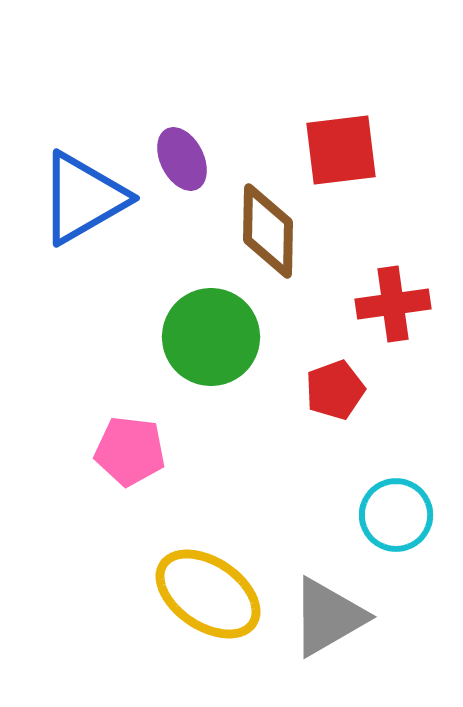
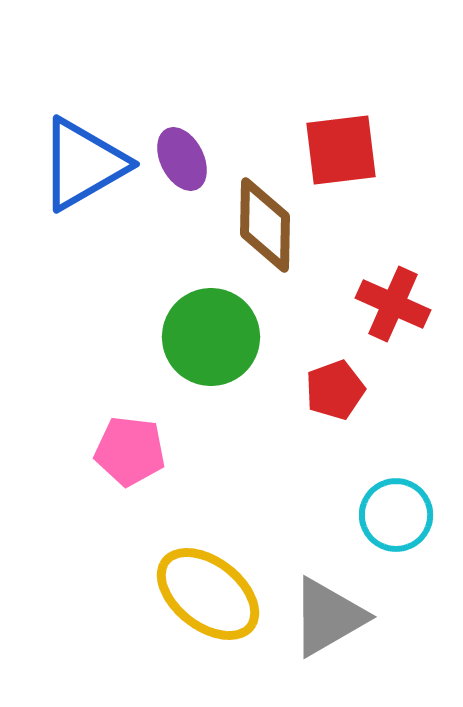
blue triangle: moved 34 px up
brown diamond: moved 3 px left, 6 px up
red cross: rotated 32 degrees clockwise
yellow ellipse: rotated 4 degrees clockwise
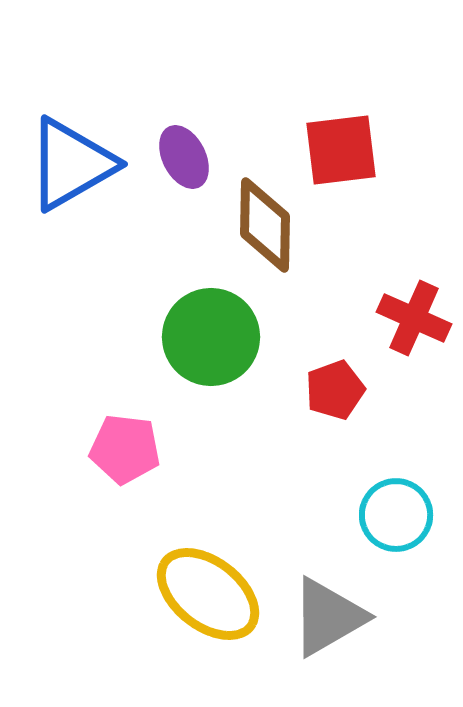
purple ellipse: moved 2 px right, 2 px up
blue triangle: moved 12 px left
red cross: moved 21 px right, 14 px down
pink pentagon: moved 5 px left, 2 px up
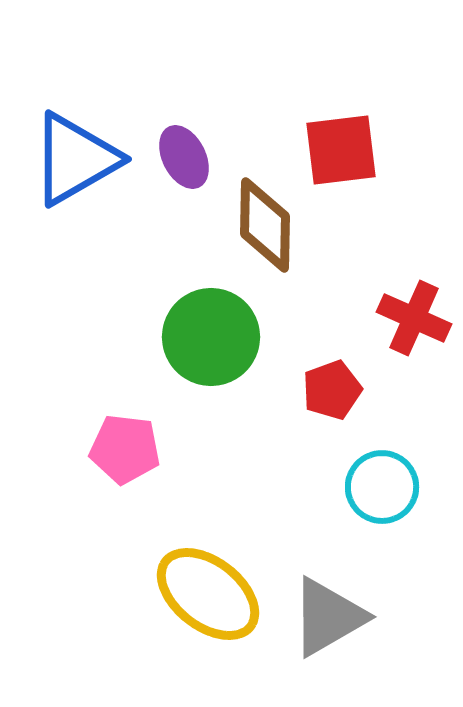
blue triangle: moved 4 px right, 5 px up
red pentagon: moved 3 px left
cyan circle: moved 14 px left, 28 px up
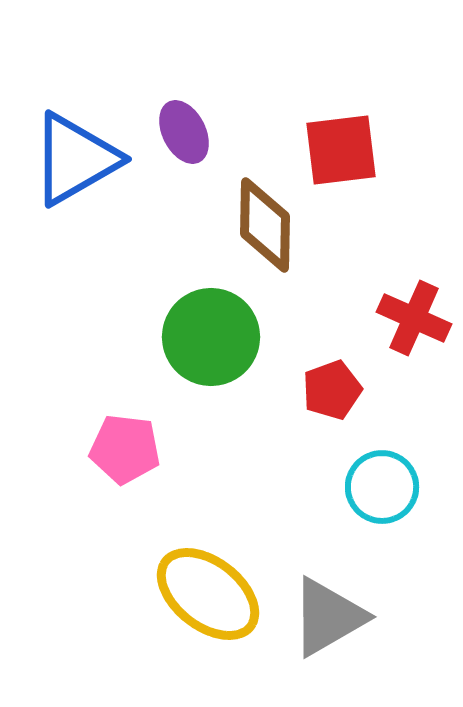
purple ellipse: moved 25 px up
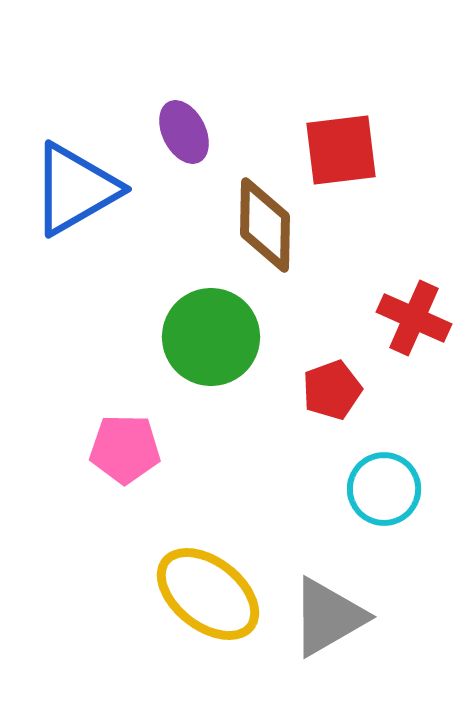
blue triangle: moved 30 px down
pink pentagon: rotated 6 degrees counterclockwise
cyan circle: moved 2 px right, 2 px down
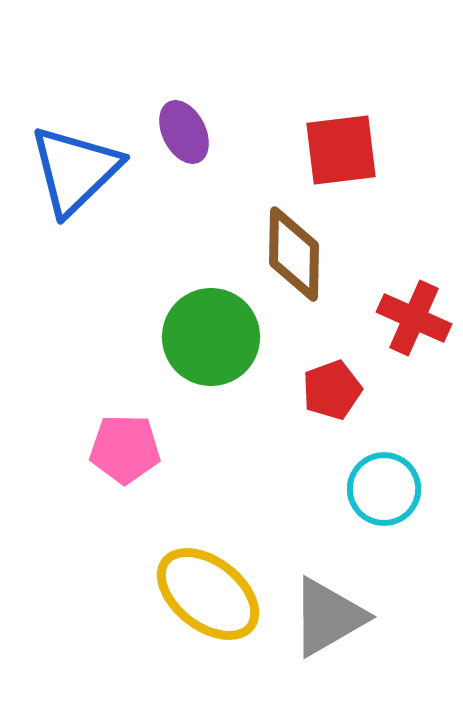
blue triangle: moved 19 px up; rotated 14 degrees counterclockwise
brown diamond: moved 29 px right, 29 px down
